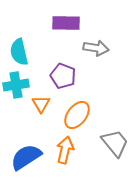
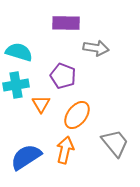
cyan semicircle: rotated 120 degrees clockwise
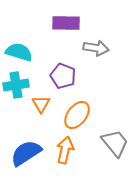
blue semicircle: moved 4 px up
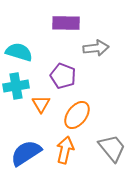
gray arrow: rotated 15 degrees counterclockwise
cyan cross: moved 1 px down
gray trapezoid: moved 3 px left, 5 px down
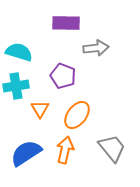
orange triangle: moved 1 px left, 5 px down
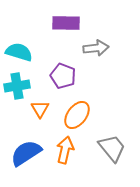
cyan cross: moved 1 px right
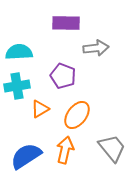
cyan semicircle: rotated 20 degrees counterclockwise
orange triangle: rotated 30 degrees clockwise
blue semicircle: moved 3 px down
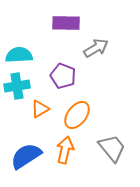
gray arrow: rotated 25 degrees counterclockwise
cyan semicircle: moved 3 px down
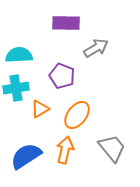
purple pentagon: moved 1 px left
cyan cross: moved 1 px left, 2 px down
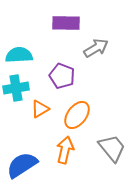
blue semicircle: moved 4 px left, 9 px down
